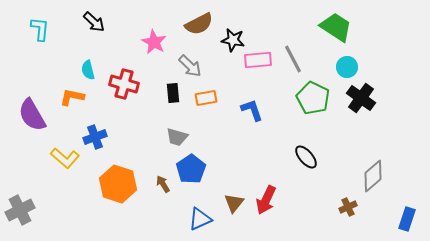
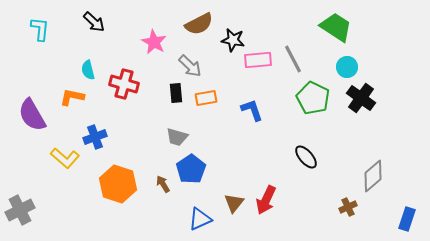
black rectangle: moved 3 px right
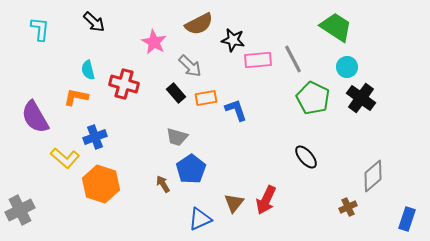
black rectangle: rotated 36 degrees counterclockwise
orange L-shape: moved 4 px right
blue L-shape: moved 16 px left
purple semicircle: moved 3 px right, 2 px down
orange hexagon: moved 17 px left
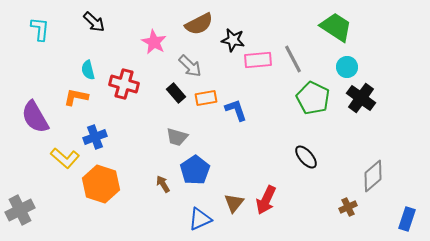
blue pentagon: moved 4 px right, 1 px down
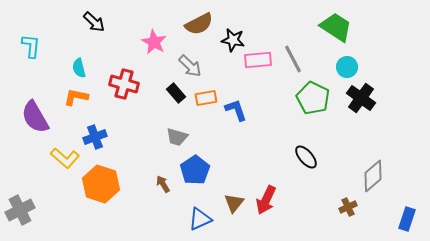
cyan L-shape: moved 9 px left, 17 px down
cyan semicircle: moved 9 px left, 2 px up
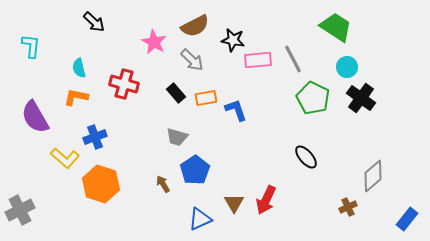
brown semicircle: moved 4 px left, 2 px down
gray arrow: moved 2 px right, 6 px up
brown triangle: rotated 10 degrees counterclockwise
blue rectangle: rotated 20 degrees clockwise
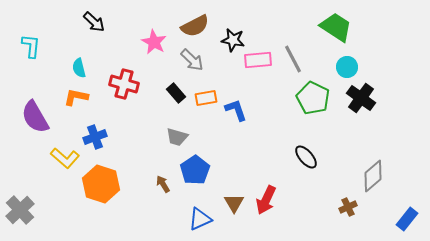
gray cross: rotated 16 degrees counterclockwise
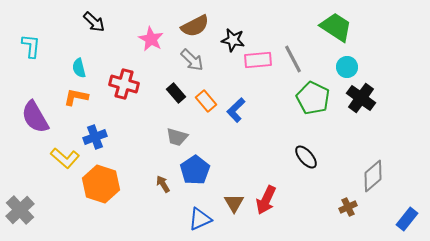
pink star: moved 3 px left, 3 px up
orange rectangle: moved 3 px down; rotated 60 degrees clockwise
blue L-shape: rotated 115 degrees counterclockwise
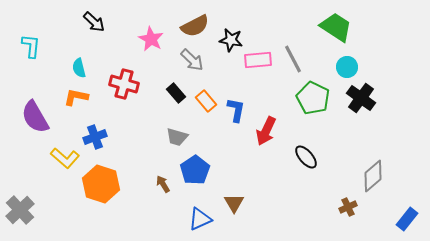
black star: moved 2 px left
blue L-shape: rotated 145 degrees clockwise
red arrow: moved 69 px up
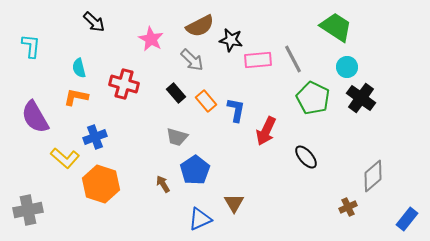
brown semicircle: moved 5 px right
gray cross: moved 8 px right; rotated 32 degrees clockwise
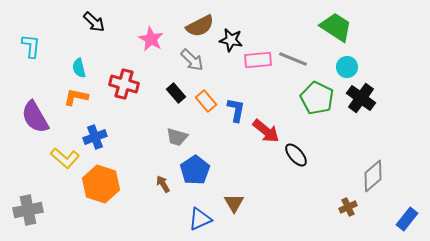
gray line: rotated 40 degrees counterclockwise
green pentagon: moved 4 px right
red arrow: rotated 76 degrees counterclockwise
black ellipse: moved 10 px left, 2 px up
